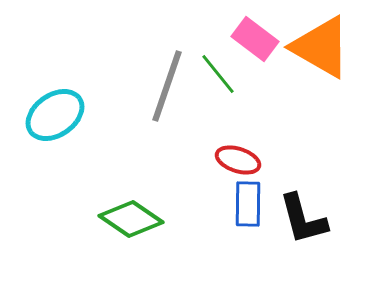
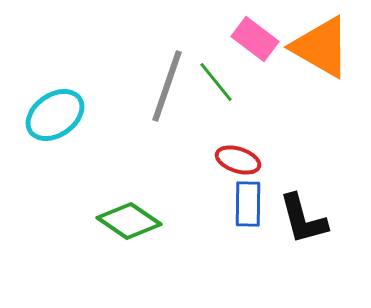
green line: moved 2 px left, 8 px down
green diamond: moved 2 px left, 2 px down
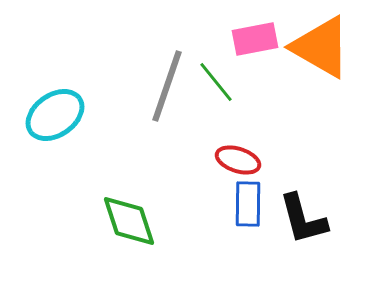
pink rectangle: rotated 48 degrees counterclockwise
green diamond: rotated 38 degrees clockwise
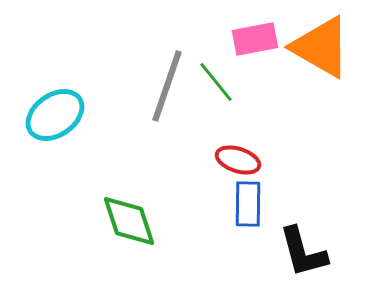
black L-shape: moved 33 px down
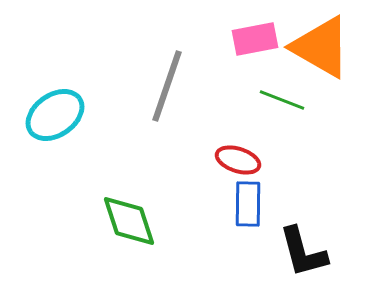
green line: moved 66 px right, 18 px down; rotated 30 degrees counterclockwise
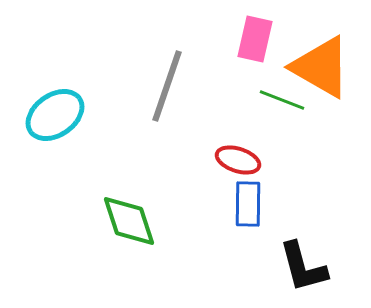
pink rectangle: rotated 66 degrees counterclockwise
orange triangle: moved 20 px down
black L-shape: moved 15 px down
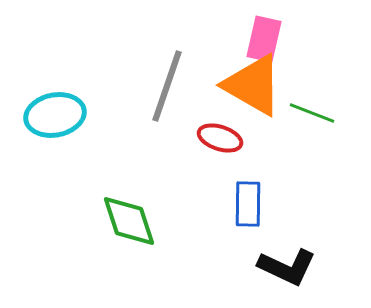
pink rectangle: moved 9 px right
orange triangle: moved 68 px left, 18 px down
green line: moved 30 px right, 13 px down
cyan ellipse: rotated 24 degrees clockwise
red ellipse: moved 18 px left, 22 px up
black L-shape: moved 16 px left; rotated 50 degrees counterclockwise
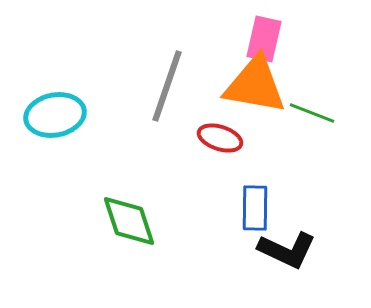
orange triangle: moved 2 px right; rotated 20 degrees counterclockwise
blue rectangle: moved 7 px right, 4 px down
black L-shape: moved 17 px up
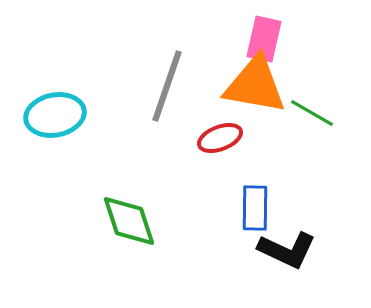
green line: rotated 9 degrees clockwise
red ellipse: rotated 39 degrees counterclockwise
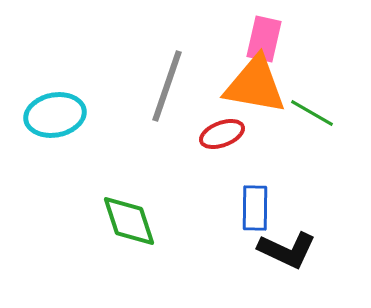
red ellipse: moved 2 px right, 4 px up
